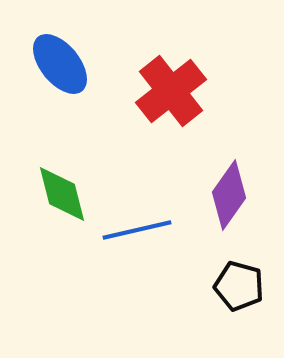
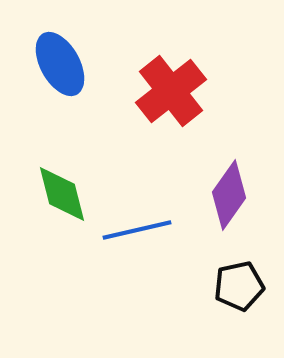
blue ellipse: rotated 10 degrees clockwise
black pentagon: rotated 27 degrees counterclockwise
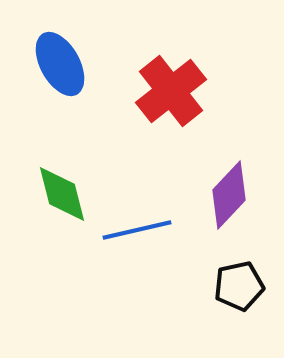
purple diamond: rotated 8 degrees clockwise
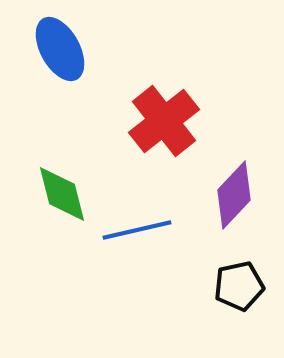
blue ellipse: moved 15 px up
red cross: moved 7 px left, 30 px down
purple diamond: moved 5 px right
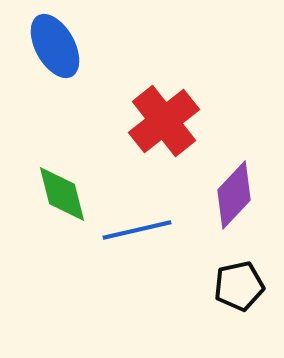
blue ellipse: moved 5 px left, 3 px up
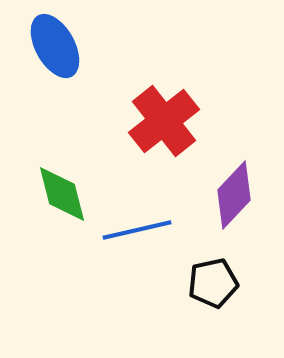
black pentagon: moved 26 px left, 3 px up
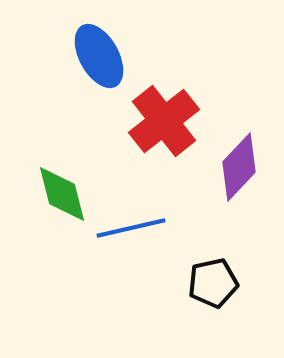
blue ellipse: moved 44 px right, 10 px down
purple diamond: moved 5 px right, 28 px up
blue line: moved 6 px left, 2 px up
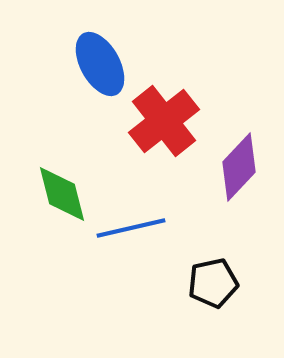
blue ellipse: moved 1 px right, 8 px down
